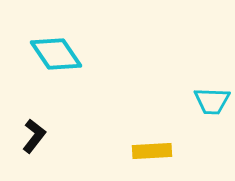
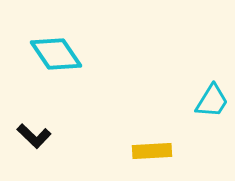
cyan trapezoid: rotated 60 degrees counterclockwise
black L-shape: rotated 96 degrees clockwise
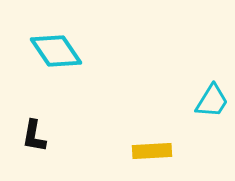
cyan diamond: moved 3 px up
black L-shape: rotated 56 degrees clockwise
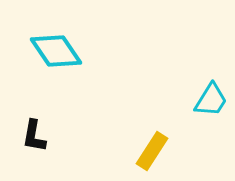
cyan trapezoid: moved 1 px left, 1 px up
yellow rectangle: rotated 54 degrees counterclockwise
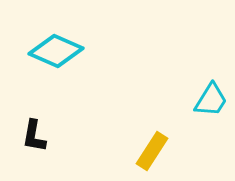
cyan diamond: rotated 32 degrees counterclockwise
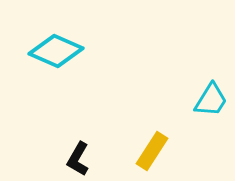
black L-shape: moved 44 px right, 23 px down; rotated 20 degrees clockwise
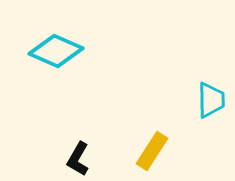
cyan trapezoid: rotated 33 degrees counterclockwise
